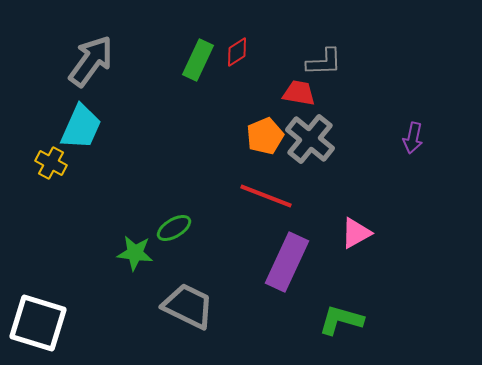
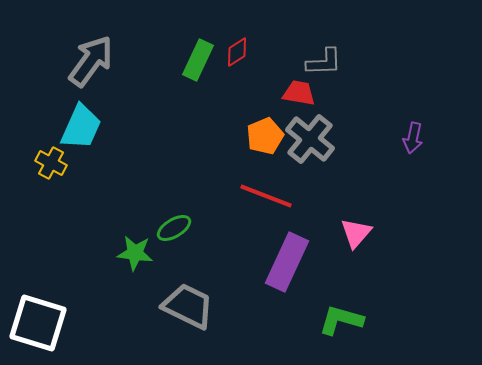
pink triangle: rotated 20 degrees counterclockwise
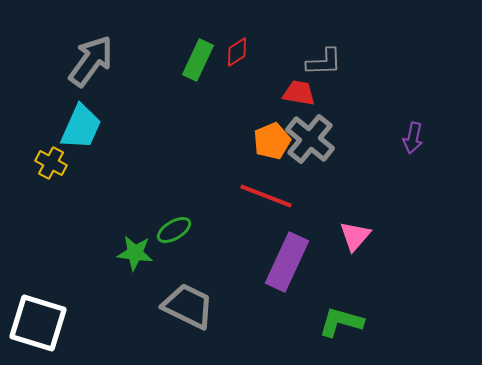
orange pentagon: moved 7 px right, 5 px down
green ellipse: moved 2 px down
pink triangle: moved 1 px left, 3 px down
green L-shape: moved 2 px down
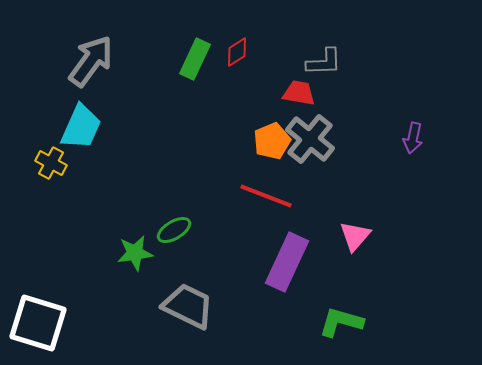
green rectangle: moved 3 px left, 1 px up
green star: rotated 15 degrees counterclockwise
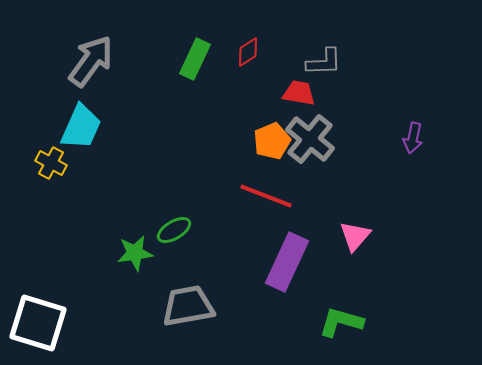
red diamond: moved 11 px right
gray trapezoid: rotated 36 degrees counterclockwise
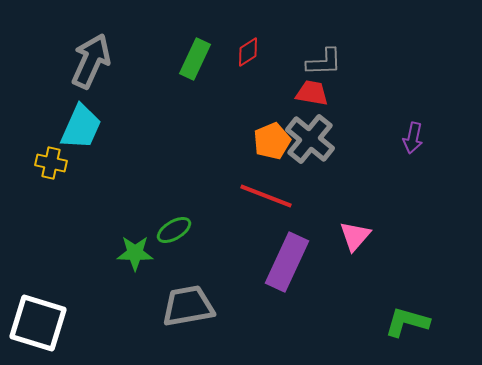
gray arrow: rotated 12 degrees counterclockwise
red trapezoid: moved 13 px right
yellow cross: rotated 16 degrees counterclockwise
green star: rotated 9 degrees clockwise
green L-shape: moved 66 px right
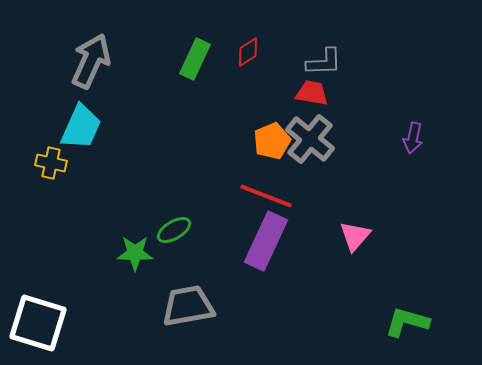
purple rectangle: moved 21 px left, 21 px up
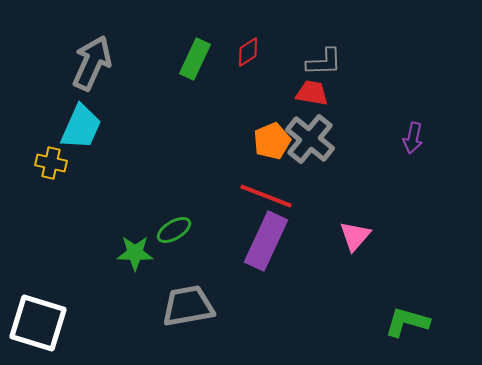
gray arrow: moved 1 px right, 2 px down
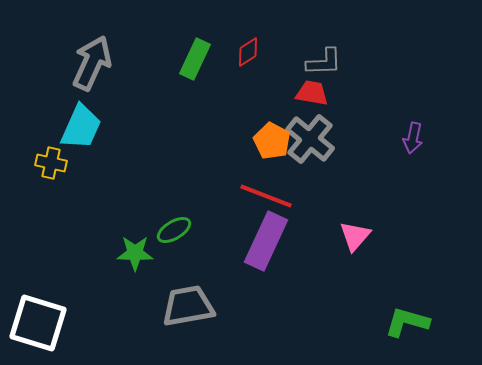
orange pentagon: rotated 21 degrees counterclockwise
